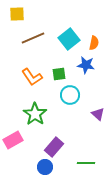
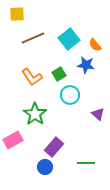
orange semicircle: moved 1 px right, 2 px down; rotated 128 degrees clockwise
green square: rotated 24 degrees counterclockwise
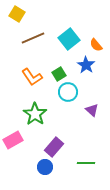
yellow square: rotated 35 degrees clockwise
orange semicircle: moved 1 px right
blue star: rotated 24 degrees clockwise
cyan circle: moved 2 px left, 3 px up
purple triangle: moved 6 px left, 4 px up
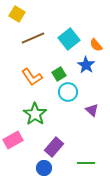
blue circle: moved 1 px left, 1 px down
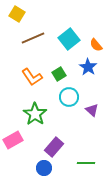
blue star: moved 2 px right, 2 px down
cyan circle: moved 1 px right, 5 px down
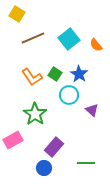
blue star: moved 9 px left, 7 px down
green square: moved 4 px left; rotated 24 degrees counterclockwise
cyan circle: moved 2 px up
